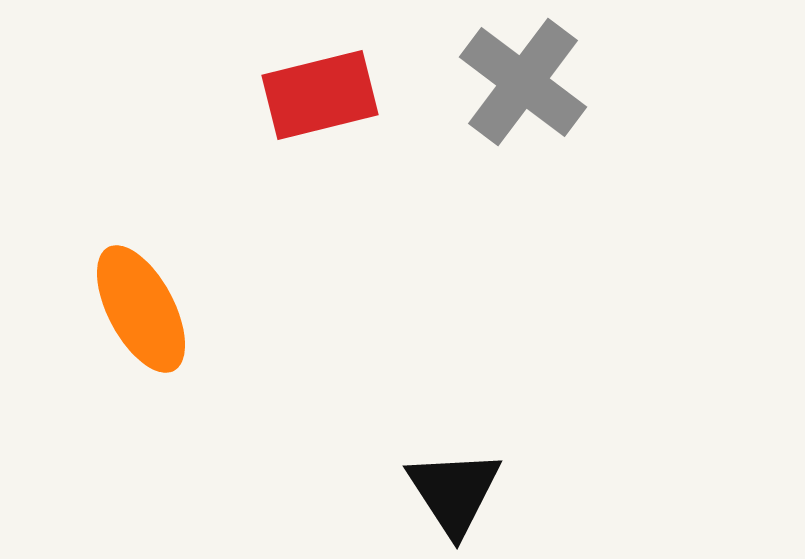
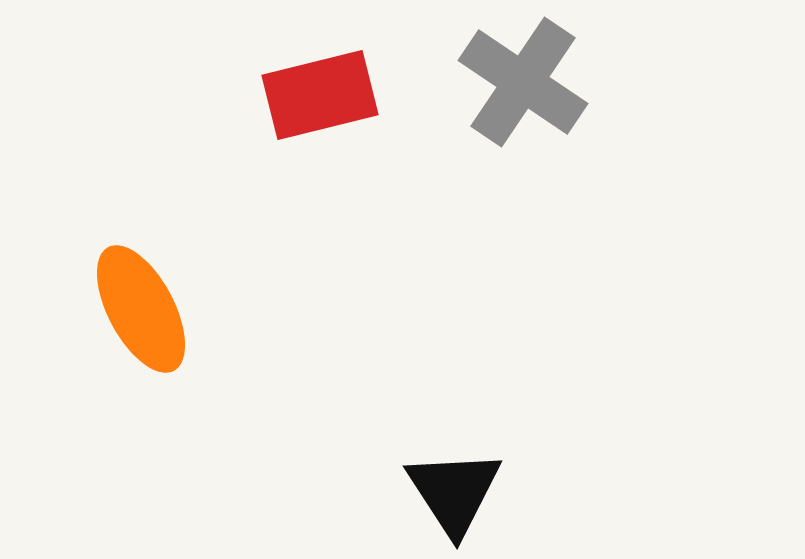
gray cross: rotated 3 degrees counterclockwise
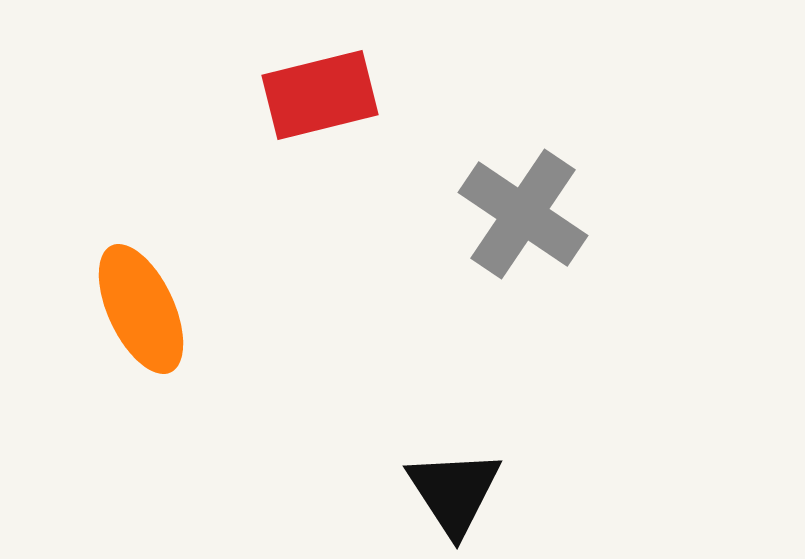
gray cross: moved 132 px down
orange ellipse: rotated 3 degrees clockwise
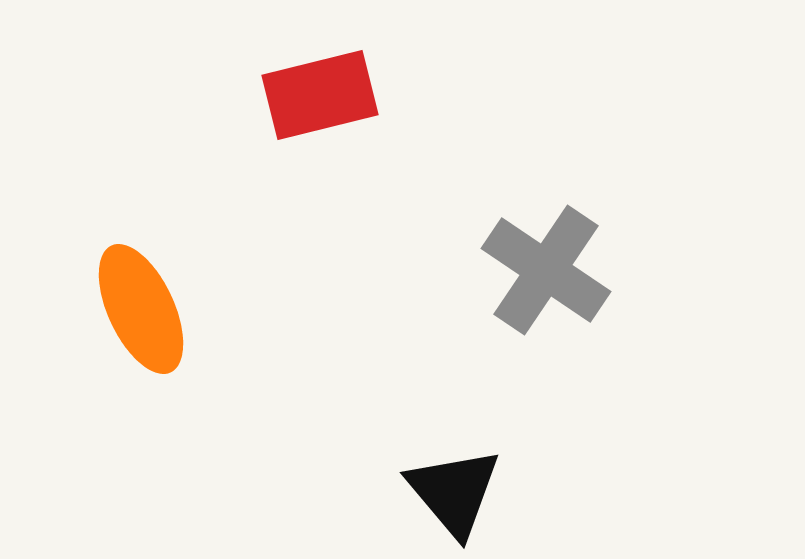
gray cross: moved 23 px right, 56 px down
black triangle: rotated 7 degrees counterclockwise
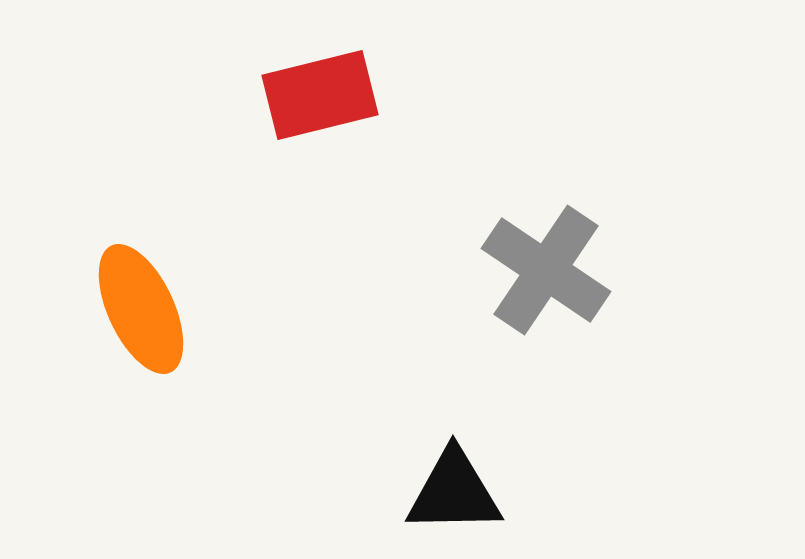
black triangle: rotated 51 degrees counterclockwise
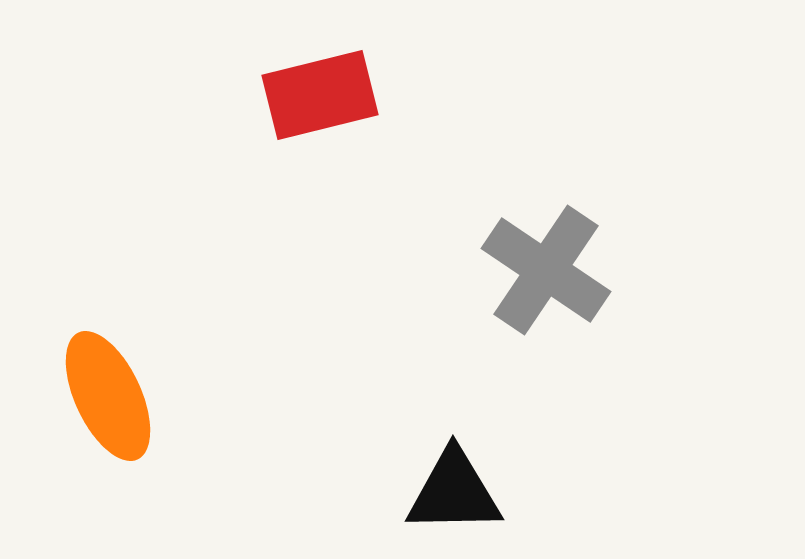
orange ellipse: moved 33 px left, 87 px down
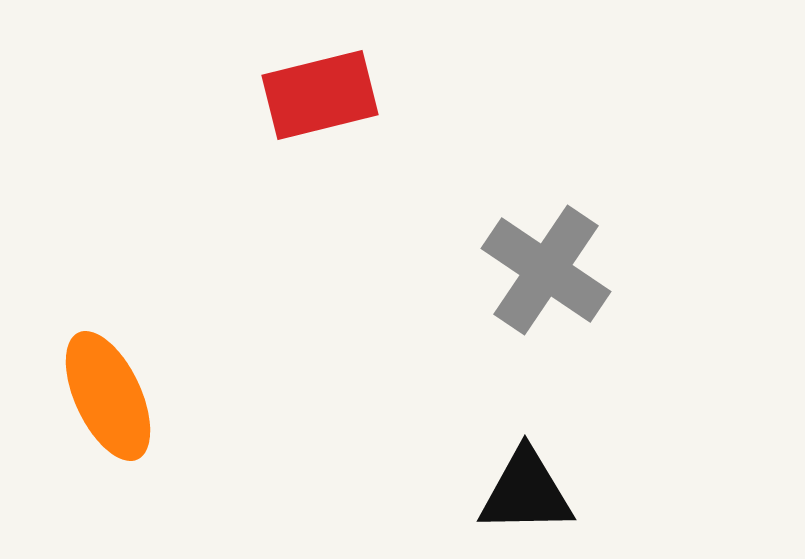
black triangle: moved 72 px right
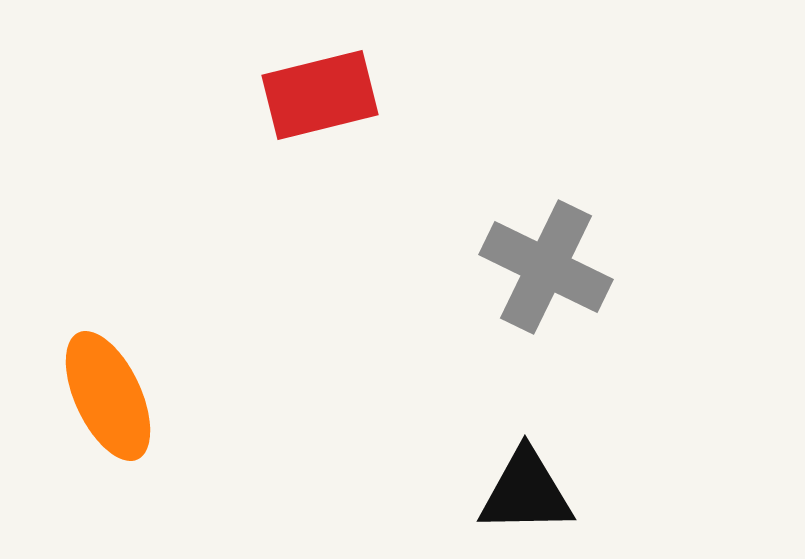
gray cross: moved 3 px up; rotated 8 degrees counterclockwise
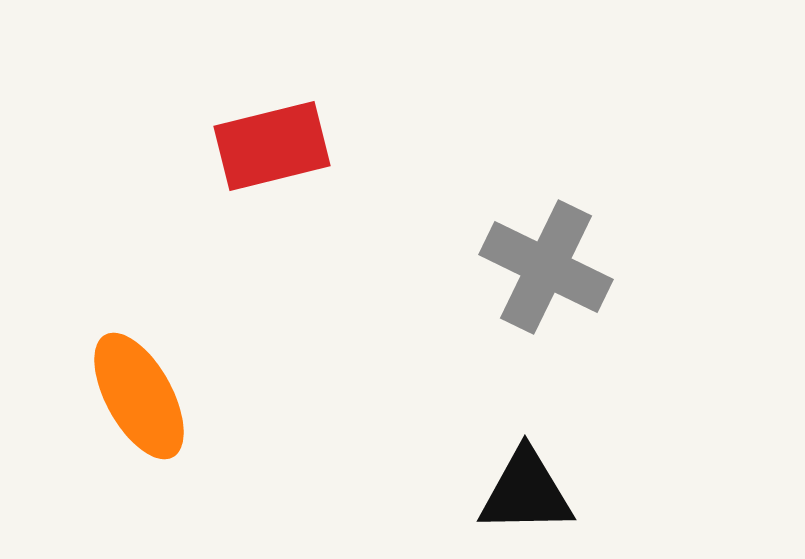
red rectangle: moved 48 px left, 51 px down
orange ellipse: moved 31 px right; rotated 4 degrees counterclockwise
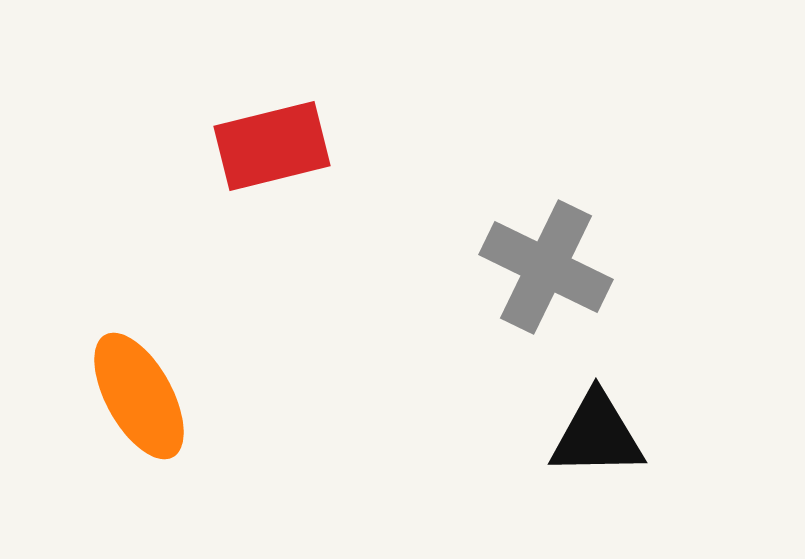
black triangle: moved 71 px right, 57 px up
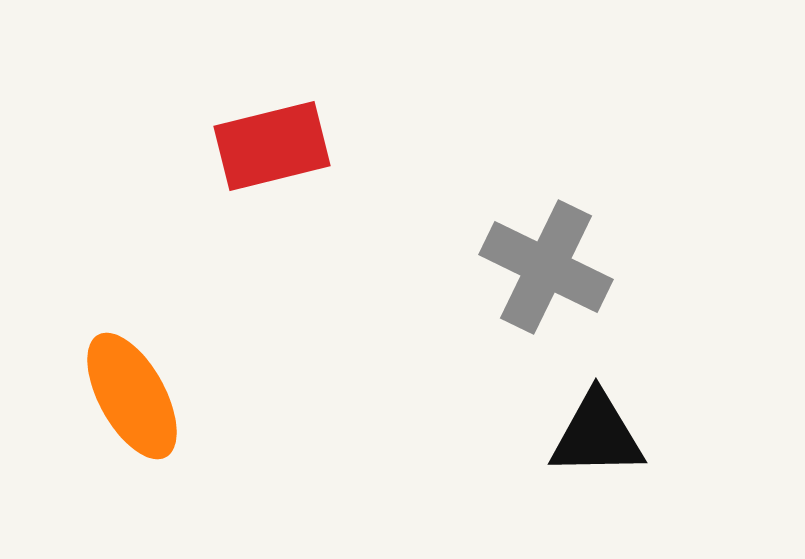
orange ellipse: moved 7 px left
